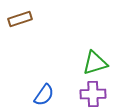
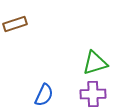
brown rectangle: moved 5 px left, 5 px down
blue semicircle: rotated 10 degrees counterclockwise
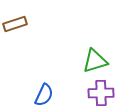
green triangle: moved 2 px up
purple cross: moved 8 px right, 1 px up
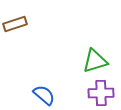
blue semicircle: rotated 75 degrees counterclockwise
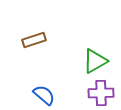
brown rectangle: moved 19 px right, 16 px down
green triangle: rotated 12 degrees counterclockwise
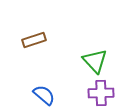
green triangle: rotated 44 degrees counterclockwise
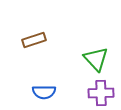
green triangle: moved 1 px right, 2 px up
blue semicircle: moved 3 px up; rotated 140 degrees clockwise
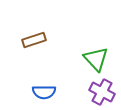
purple cross: moved 1 px right, 1 px up; rotated 30 degrees clockwise
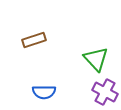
purple cross: moved 3 px right
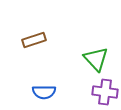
purple cross: rotated 20 degrees counterclockwise
